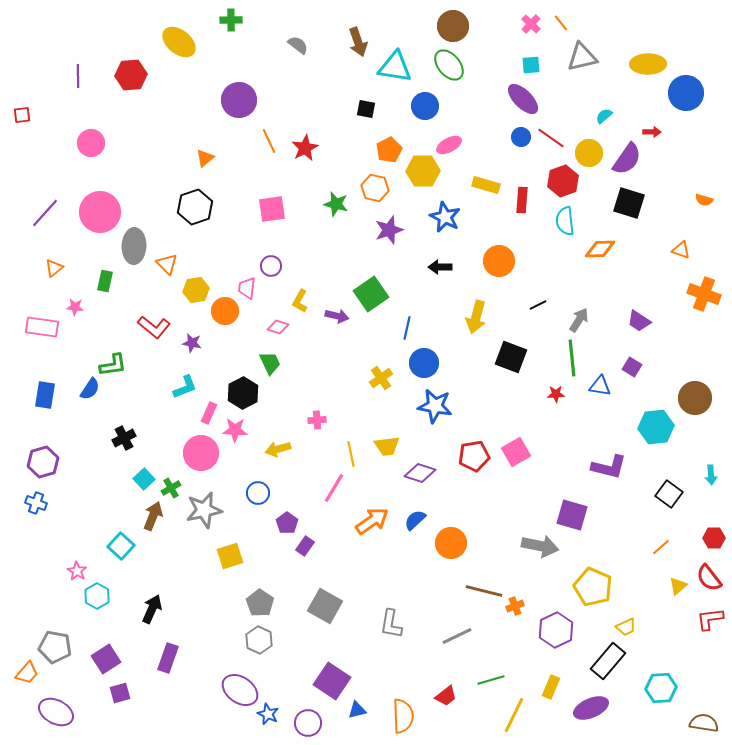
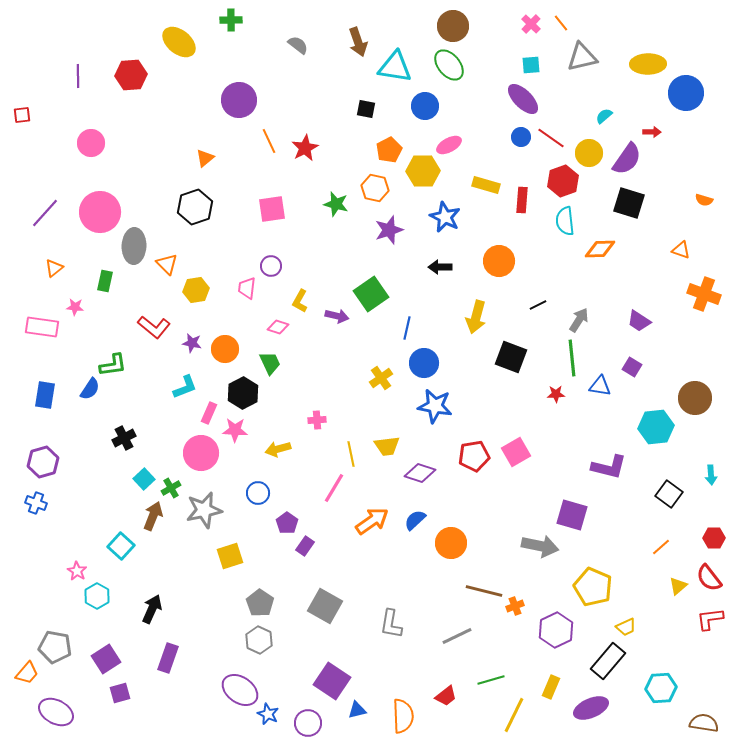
orange circle at (225, 311): moved 38 px down
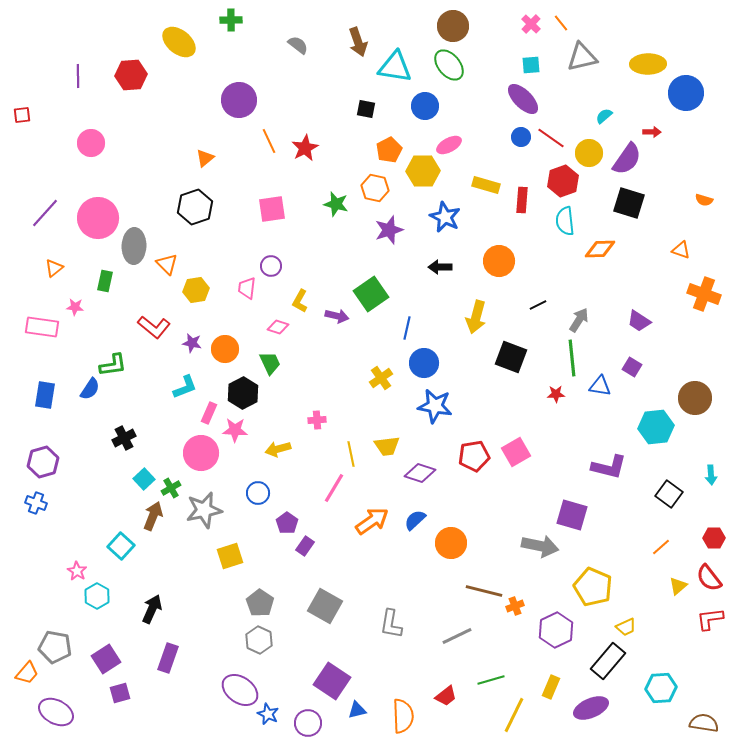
pink circle at (100, 212): moved 2 px left, 6 px down
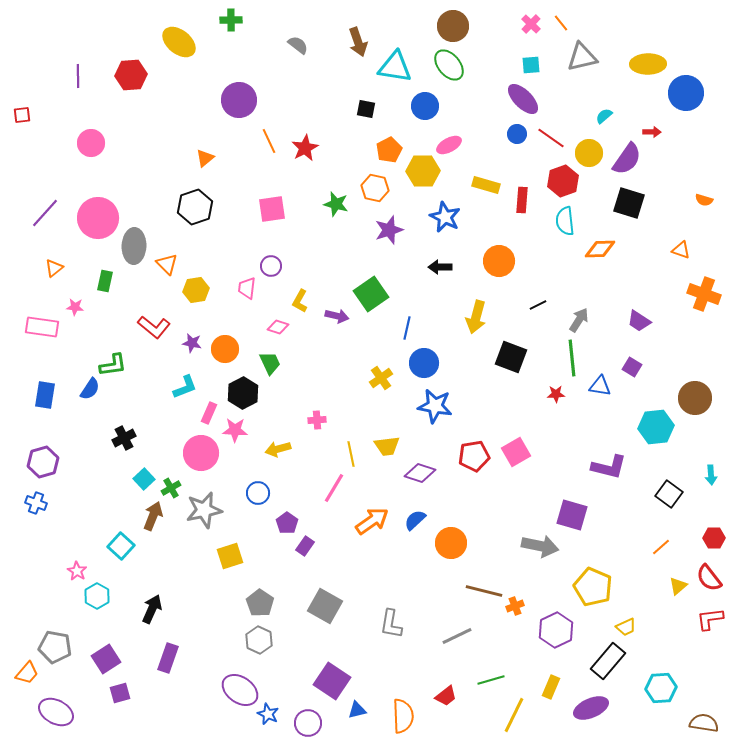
blue circle at (521, 137): moved 4 px left, 3 px up
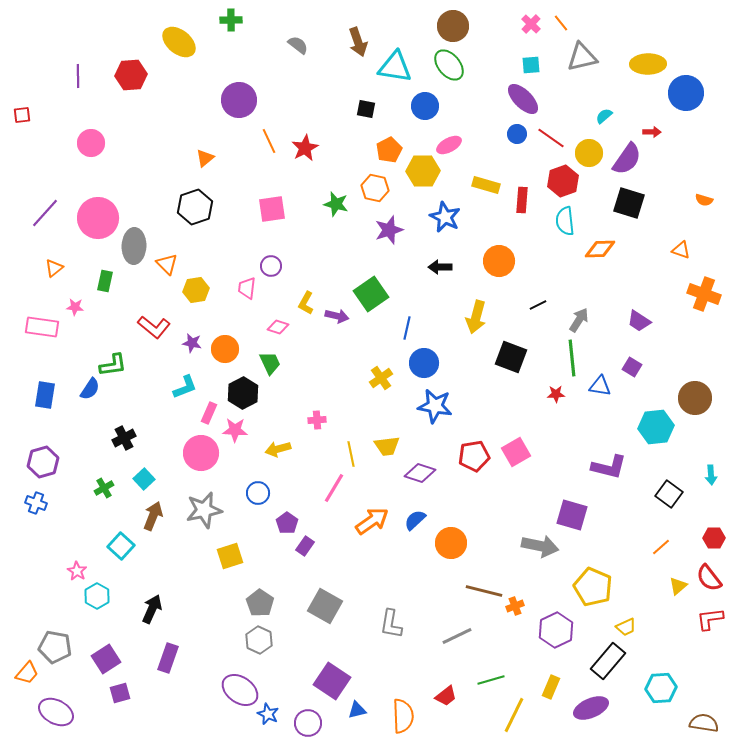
yellow L-shape at (300, 301): moved 6 px right, 2 px down
green cross at (171, 488): moved 67 px left
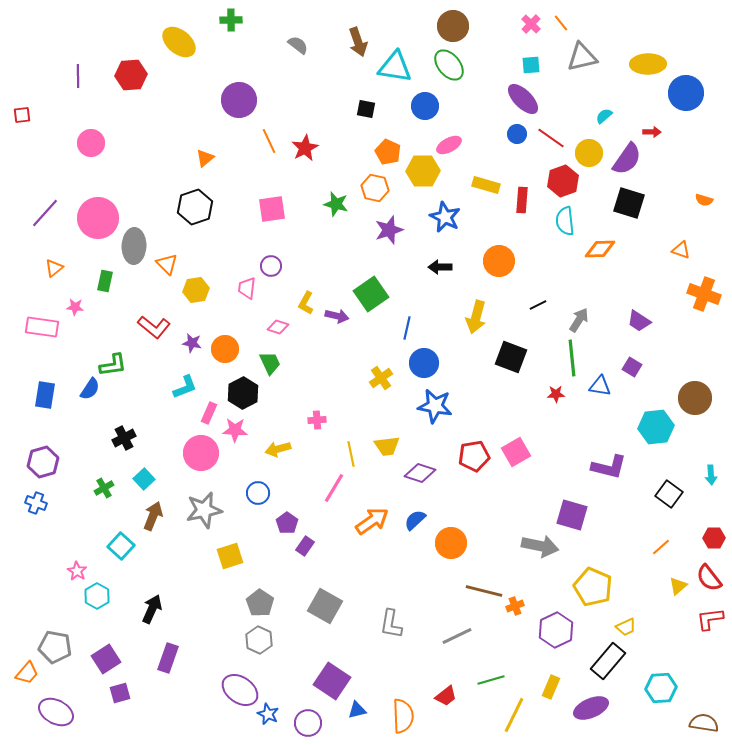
orange pentagon at (389, 150): moved 1 px left, 2 px down; rotated 20 degrees counterclockwise
